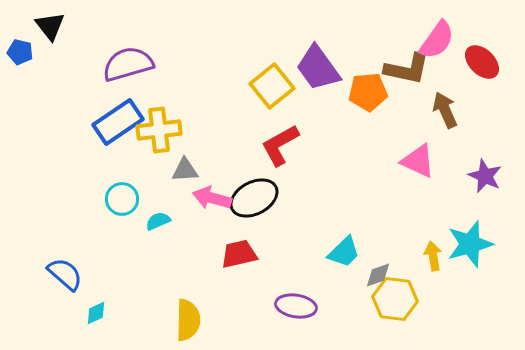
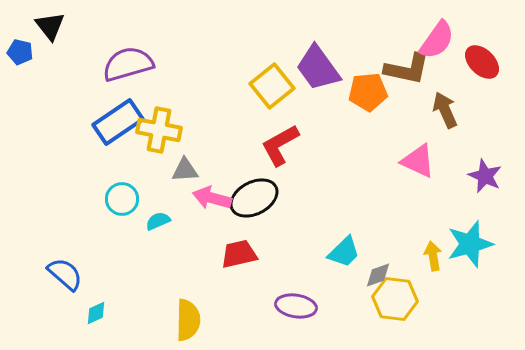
yellow cross: rotated 18 degrees clockwise
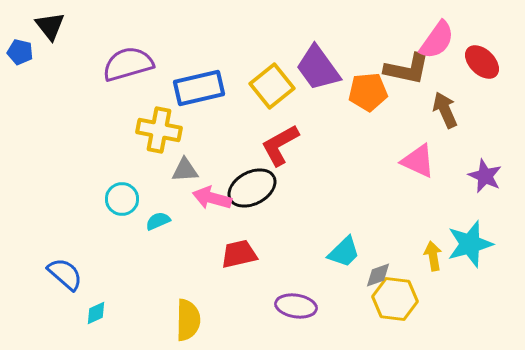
blue rectangle: moved 81 px right, 34 px up; rotated 21 degrees clockwise
black ellipse: moved 2 px left, 10 px up
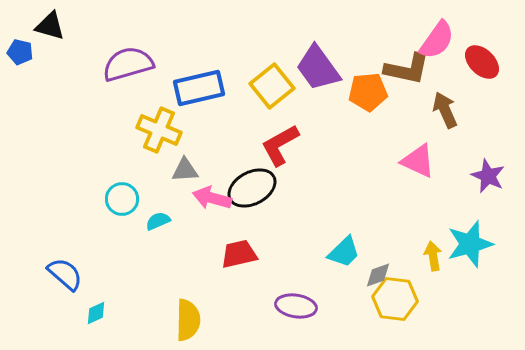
black triangle: rotated 36 degrees counterclockwise
yellow cross: rotated 12 degrees clockwise
purple star: moved 3 px right
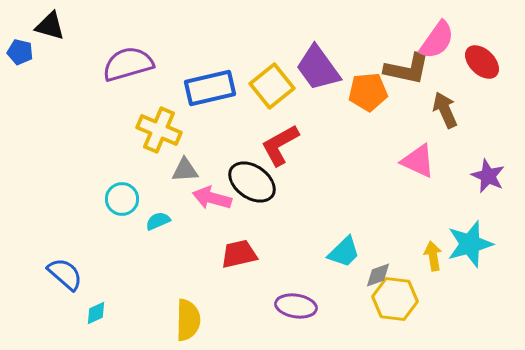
blue rectangle: moved 11 px right
black ellipse: moved 6 px up; rotated 63 degrees clockwise
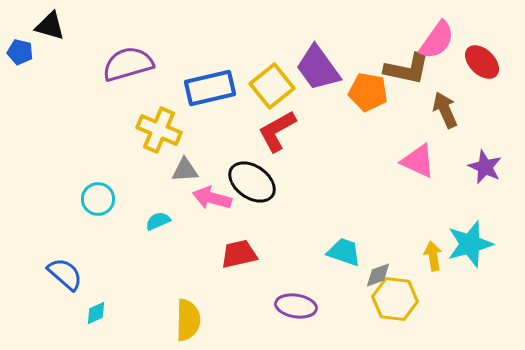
orange pentagon: rotated 15 degrees clockwise
red L-shape: moved 3 px left, 14 px up
purple star: moved 3 px left, 9 px up
cyan circle: moved 24 px left
cyan trapezoid: rotated 117 degrees counterclockwise
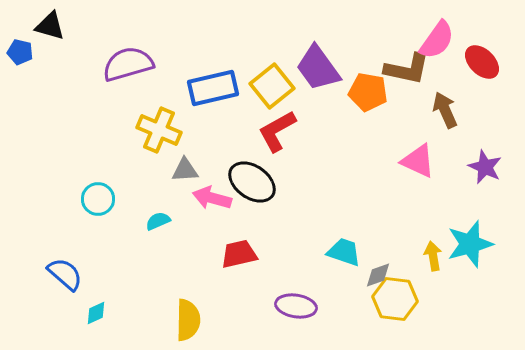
blue rectangle: moved 3 px right
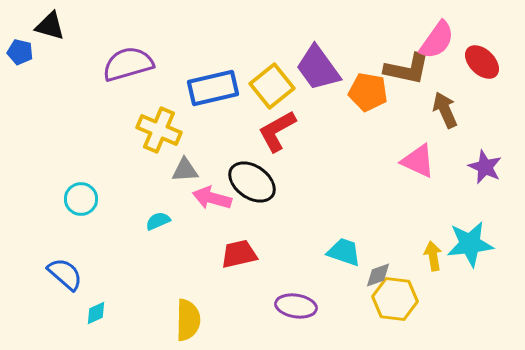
cyan circle: moved 17 px left
cyan star: rotated 9 degrees clockwise
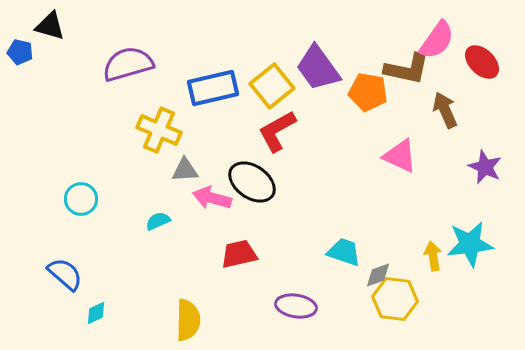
pink triangle: moved 18 px left, 5 px up
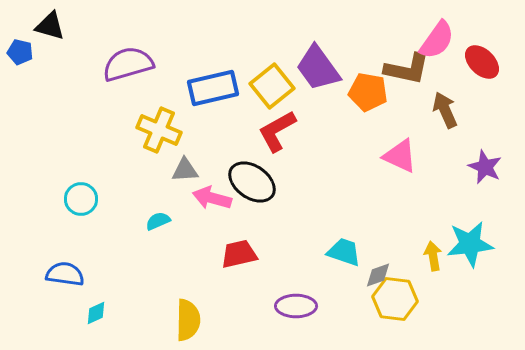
blue semicircle: rotated 33 degrees counterclockwise
purple ellipse: rotated 9 degrees counterclockwise
